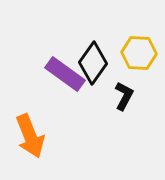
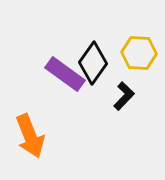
black L-shape: rotated 16 degrees clockwise
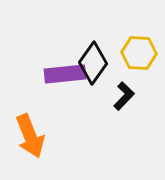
purple rectangle: rotated 42 degrees counterclockwise
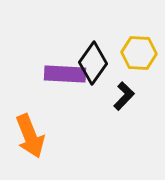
purple rectangle: rotated 9 degrees clockwise
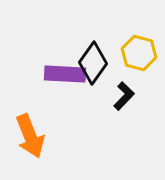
yellow hexagon: rotated 12 degrees clockwise
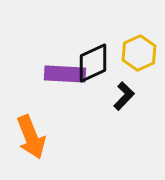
yellow hexagon: rotated 20 degrees clockwise
black diamond: rotated 30 degrees clockwise
orange arrow: moved 1 px right, 1 px down
